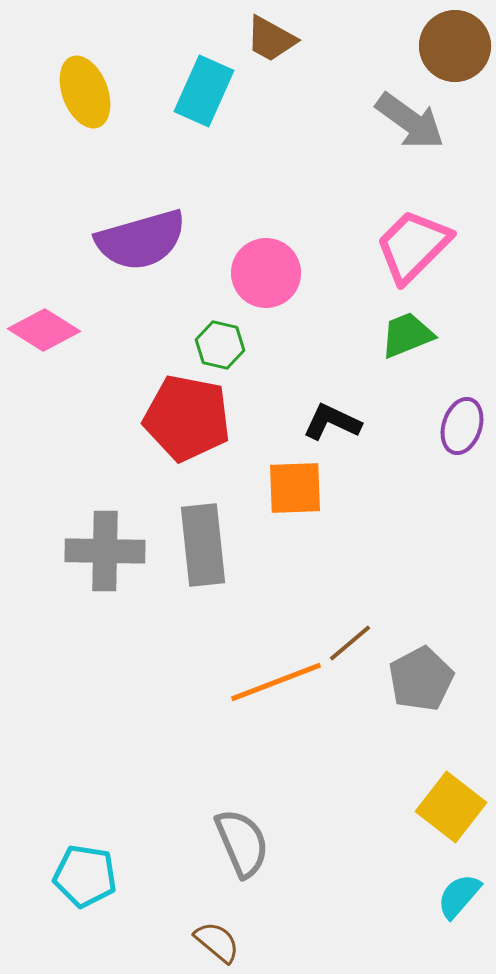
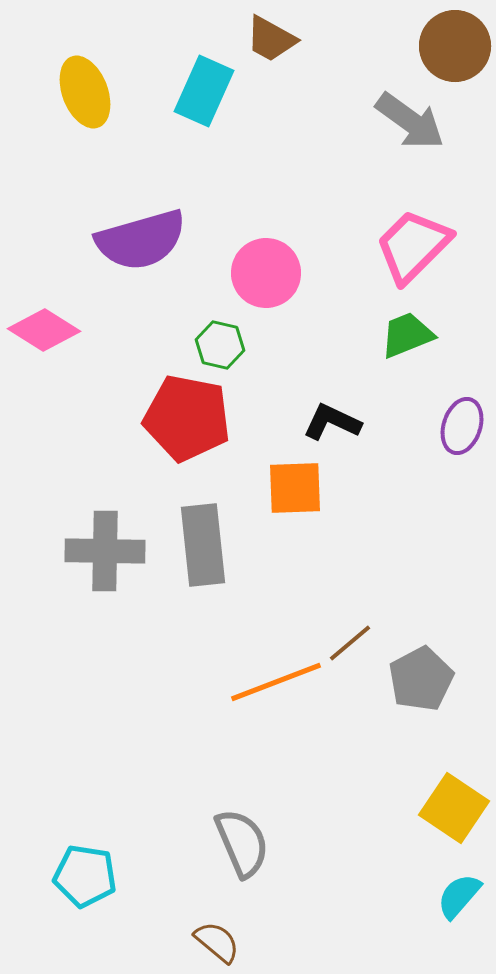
yellow square: moved 3 px right, 1 px down; rotated 4 degrees counterclockwise
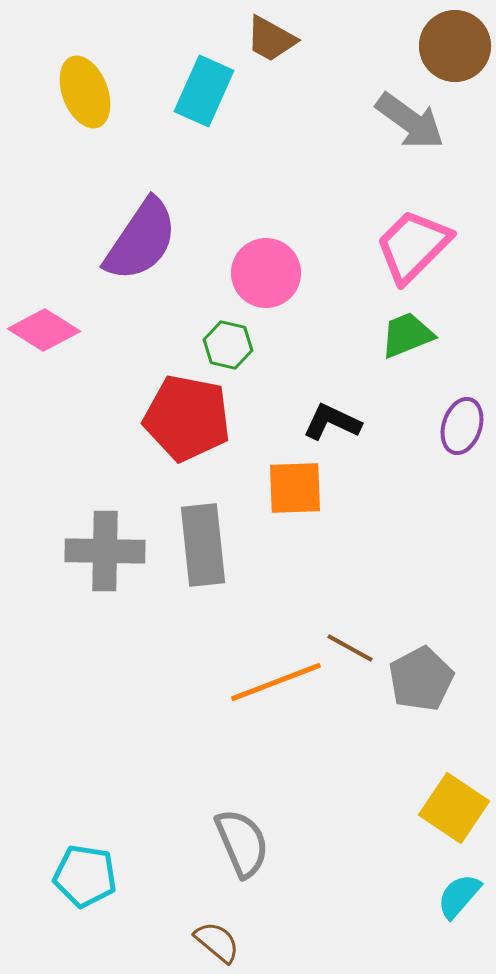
purple semicircle: rotated 40 degrees counterclockwise
green hexagon: moved 8 px right
brown line: moved 5 px down; rotated 69 degrees clockwise
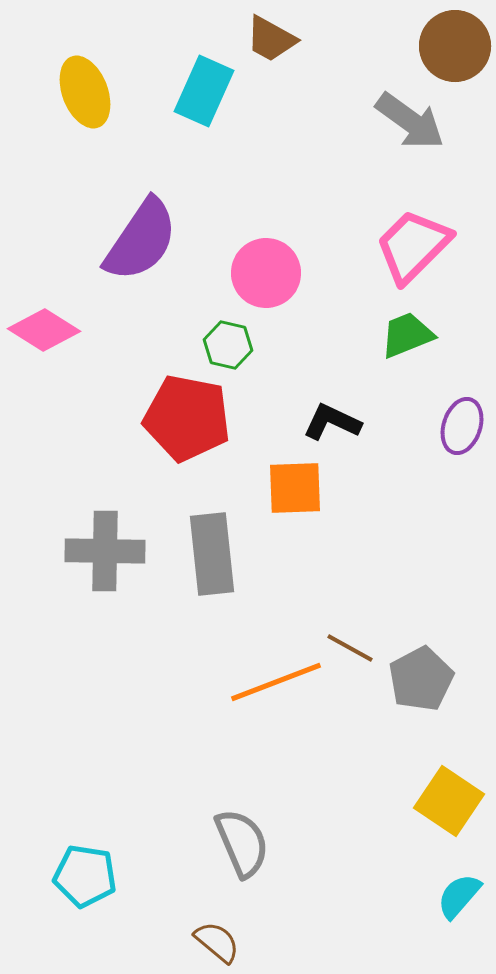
gray rectangle: moved 9 px right, 9 px down
yellow square: moved 5 px left, 7 px up
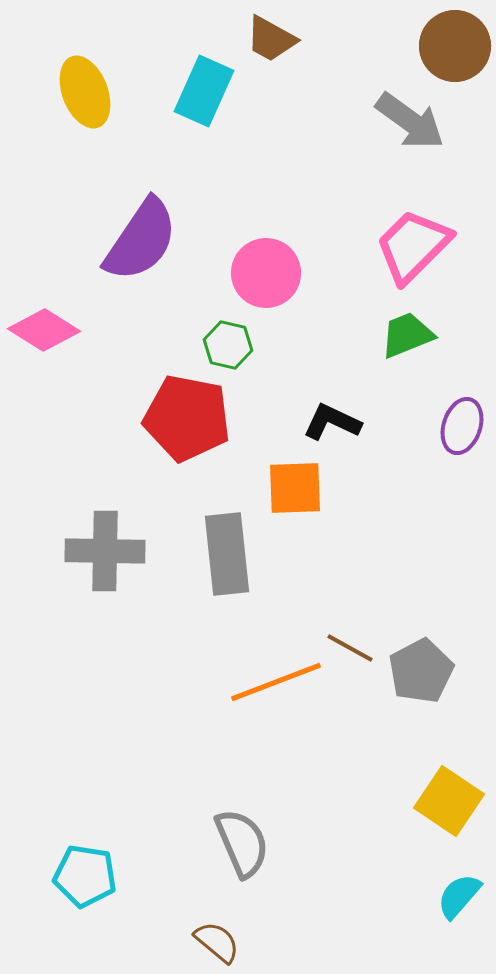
gray rectangle: moved 15 px right
gray pentagon: moved 8 px up
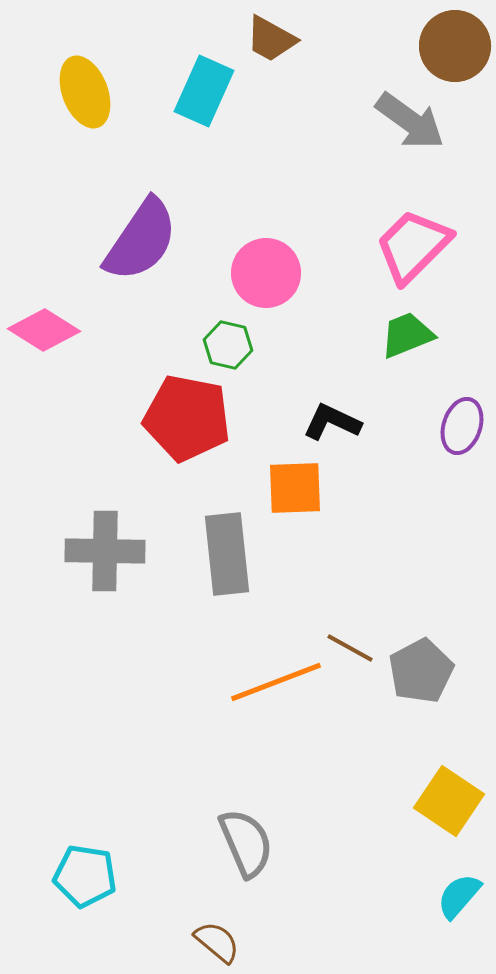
gray semicircle: moved 4 px right
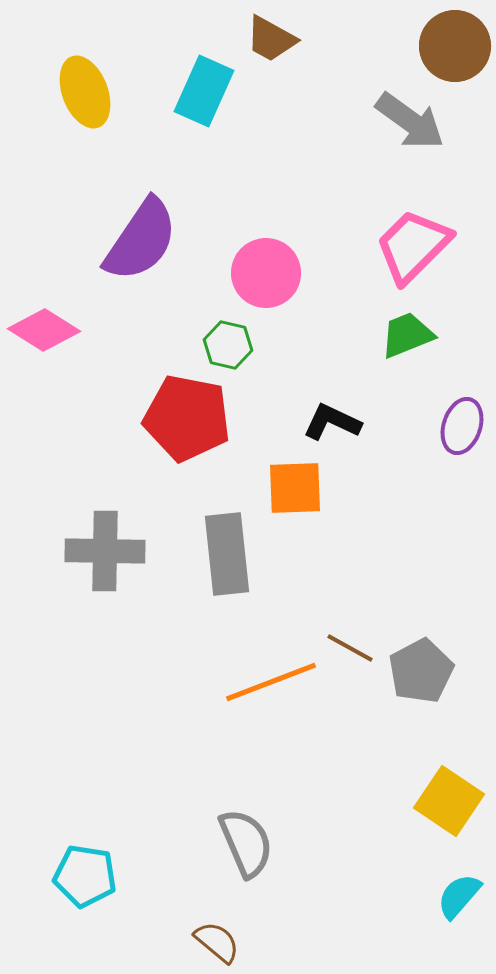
orange line: moved 5 px left
